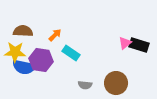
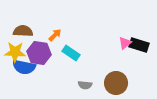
purple hexagon: moved 2 px left, 7 px up
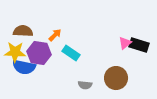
brown circle: moved 5 px up
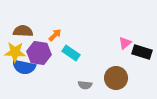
black rectangle: moved 3 px right, 7 px down
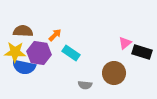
brown circle: moved 2 px left, 5 px up
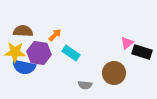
pink triangle: moved 2 px right
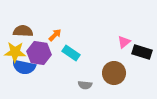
pink triangle: moved 3 px left, 1 px up
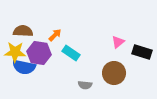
pink triangle: moved 6 px left
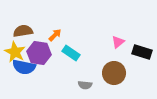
brown semicircle: rotated 12 degrees counterclockwise
yellow star: rotated 25 degrees clockwise
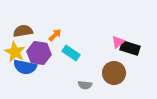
black rectangle: moved 12 px left, 4 px up
blue semicircle: moved 1 px right
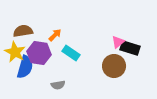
blue semicircle: rotated 85 degrees counterclockwise
brown circle: moved 7 px up
gray semicircle: moved 27 px left; rotated 16 degrees counterclockwise
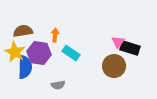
orange arrow: rotated 40 degrees counterclockwise
pink triangle: rotated 16 degrees counterclockwise
blue semicircle: rotated 15 degrees counterclockwise
